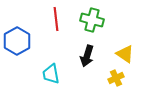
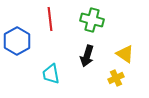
red line: moved 6 px left
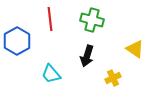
yellow triangle: moved 10 px right, 5 px up
cyan trapezoid: rotated 30 degrees counterclockwise
yellow cross: moved 3 px left
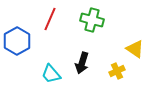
red line: rotated 30 degrees clockwise
black arrow: moved 5 px left, 7 px down
yellow cross: moved 4 px right, 7 px up
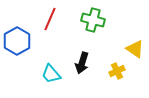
green cross: moved 1 px right
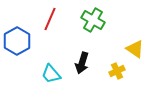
green cross: rotated 15 degrees clockwise
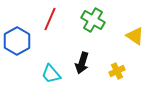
yellow triangle: moved 13 px up
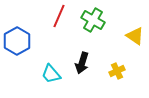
red line: moved 9 px right, 3 px up
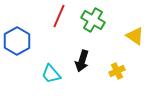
black arrow: moved 2 px up
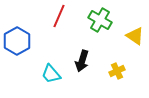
green cross: moved 7 px right
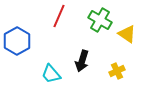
yellow triangle: moved 8 px left, 2 px up
